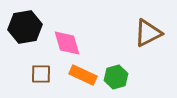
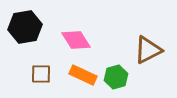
brown triangle: moved 17 px down
pink diamond: moved 9 px right, 3 px up; rotated 16 degrees counterclockwise
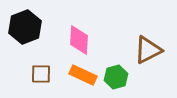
black hexagon: rotated 12 degrees counterclockwise
pink diamond: moved 3 px right; rotated 36 degrees clockwise
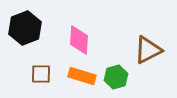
black hexagon: moved 1 px down
orange rectangle: moved 1 px left, 1 px down; rotated 8 degrees counterclockwise
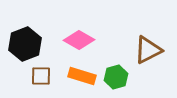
black hexagon: moved 16 px down
pink diamond: rotated 64 degrees counterclockwise
brown square: moved 2 px down
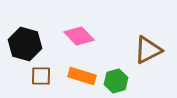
pink diamond: moved 4 px up; rotated 16 degrees clockwise
black hexagon: rotated 24 degrees counterclockwise
green hexagon: moved 4 px down
